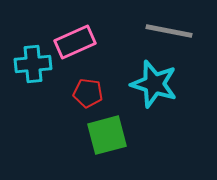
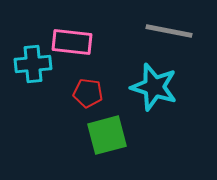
pink rectangle: moved 3 px left; rotated 30 degrees clockwise
cyan star: moved 3 px down
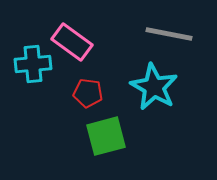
gray line: moved 3 px down
pink rectangle: rotated 30 degrees clockwise
cyan star: rotated 12 degrees clockwise
green square: moved 1 px left, 1 px down
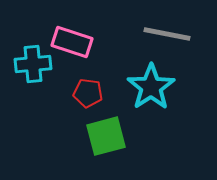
gray line: moved 2 px left
pink rectangle: rotated 18 degrees counterclockwise
cyan star: moved 3 px left; rotated 9 degrees clockwise
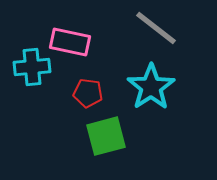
gray line: moved 11 px left, 6 px up; rotated 27 degrees clockwise
pink rectangle: moved 2 px left; rotated 6 degrees counterclockwise
cyan cross: moved 1 px left, 3 px down
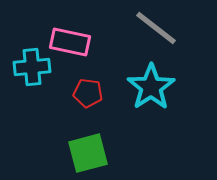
green square: moved 18 px left, 17 px down
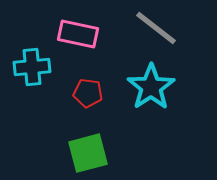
pink rectangle: moved 8 px right, 8 px up
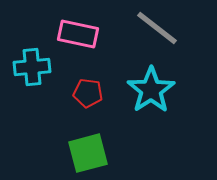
gray line: moved 1 px right
cyan star: moved 3 px down
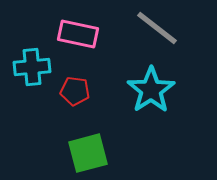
red pentagon: moved 13 px left, 2 px up
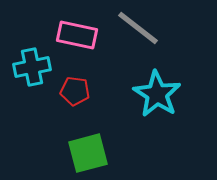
gray line: moved 19 px left
pink rectangle: moved 1 px left, 1 px down
cyan cross: rotated 6 degrees counterclockwise
cyan star: moved 6 px right, 4 px down; rotated 6 degrees counterclockwise
